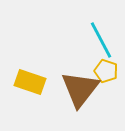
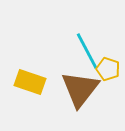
cyan line: moved 14 px left, 11 px down
yellow pentagon: moved 2 px right, 2 px up
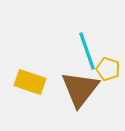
cyan line: rotated 9 degrees clockwise
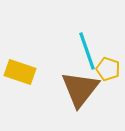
yellow rectangle: moved 10 px left, 10 px up
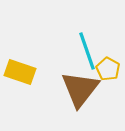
yellow pentagon: rotated 10 degrees clockwise
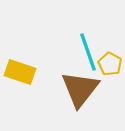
cyan line: moved 1 px right, 1 px down
yellow pentagon: moved 2 px right, 5 px up
